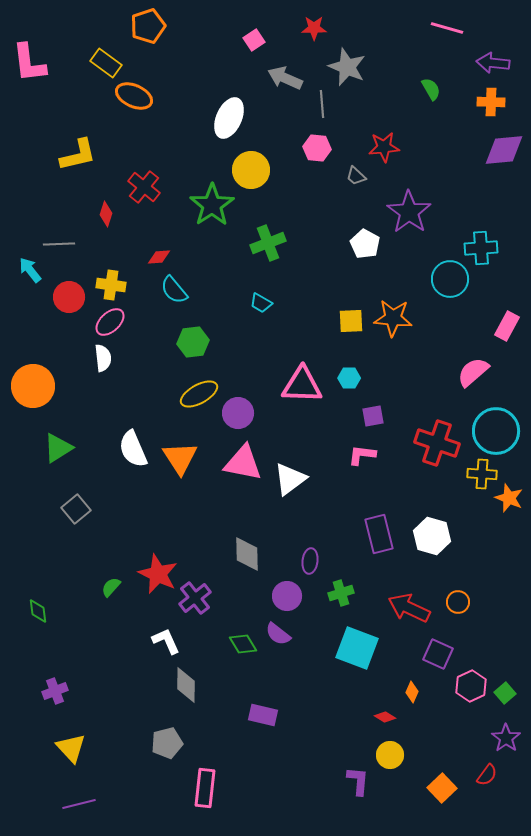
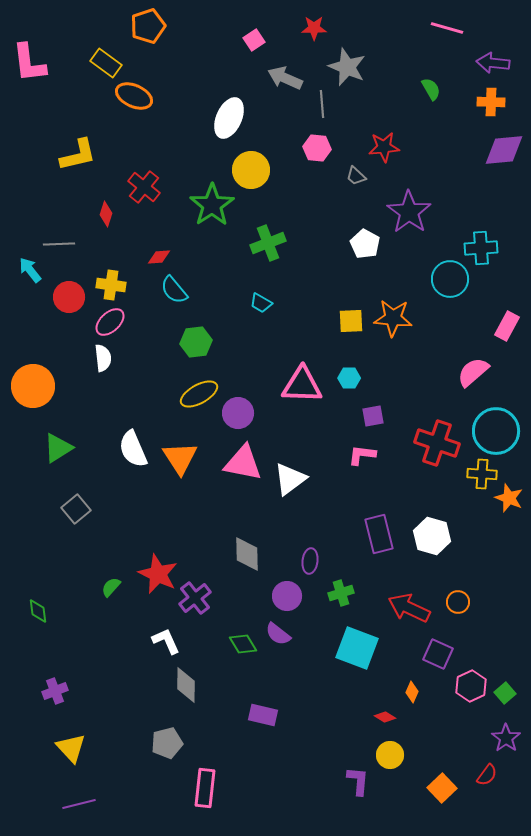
green hexagon at (193, 342): moved 3 px right
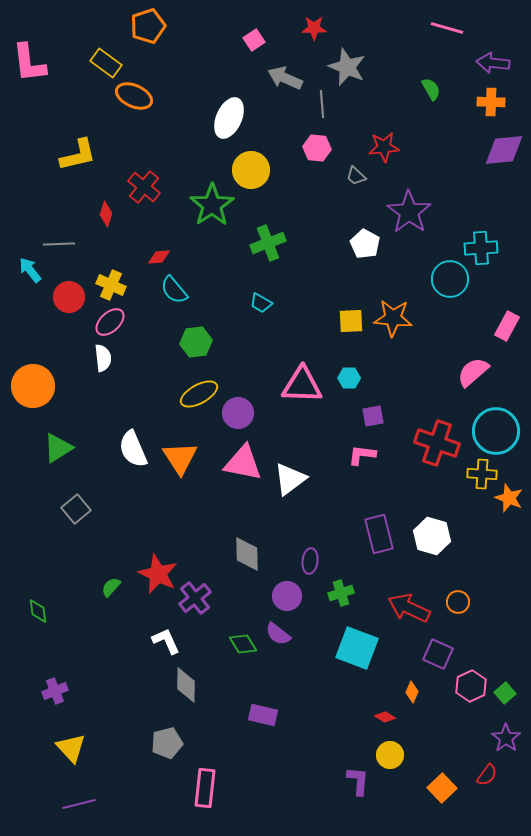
yellow cross at (111, 285): rotated 16 degrees clockwise
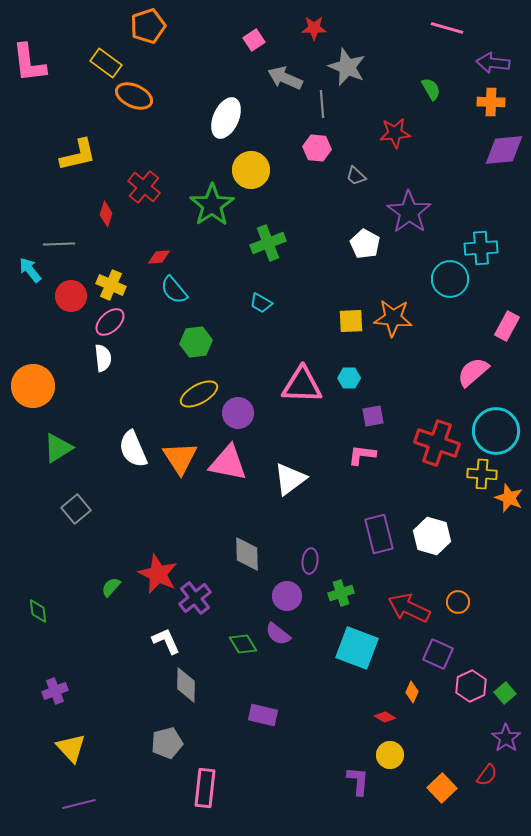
white ellipse at (229, 118): moved 3 px left
red star at (384, 147): moved 11 px right, 14 px up
red circle at (69, 297): moved 2 px right, 1 px up
pink triangle at (243, 463): moved 15 px left
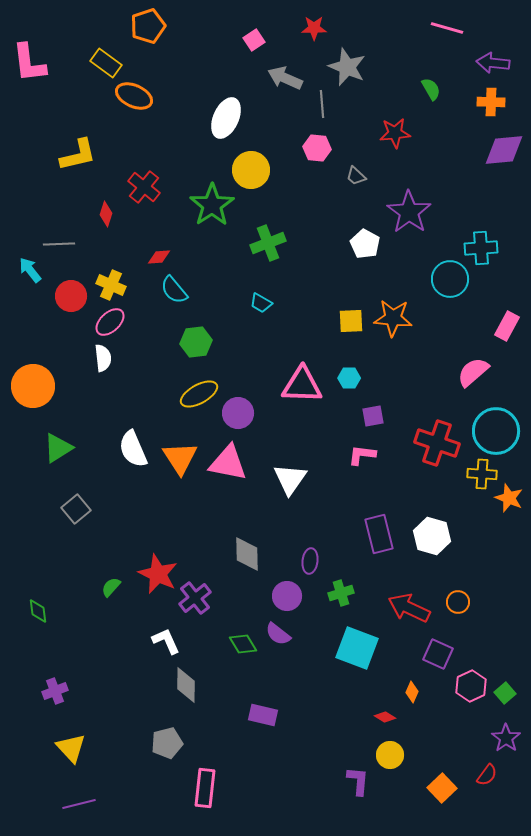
white triangle at (290, 479): rotated 18 degrees counterclockwise
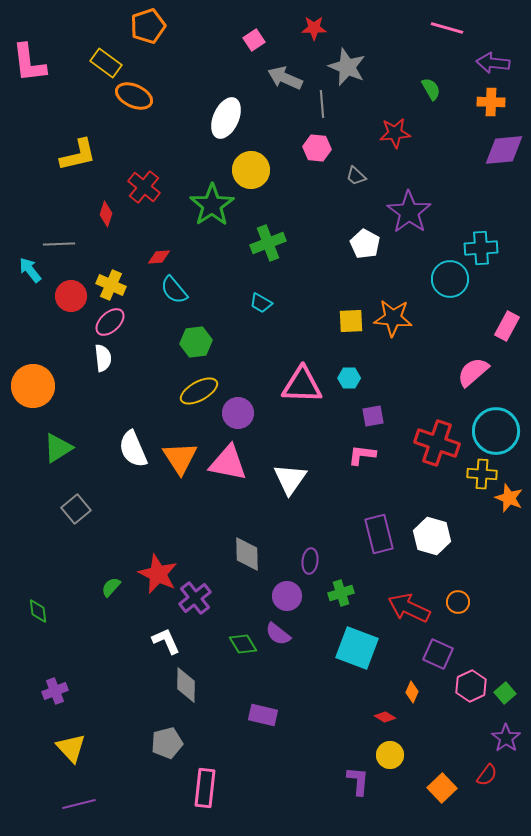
yellow ellipse at (199, 394): moved 3 px up
